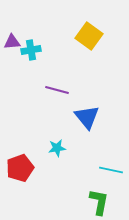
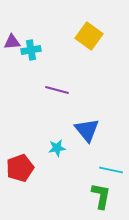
blue triangle: moved 13 px down
green L-shape: moved 2 px right, 6 px up
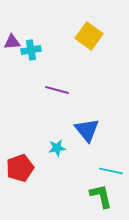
cyan line: moved 1 px down
green L-shape: rotated 24 degrees counterclockwise
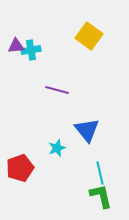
purple triangle: moved 4 px right, 4 px down
cyan star: rotated 12 degrees counterclockwise
cyan line: moved 11 px left, 2 px down; rotated 65 degrees clockwise
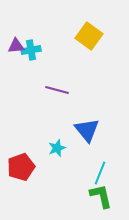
red pentagon: moved 1 px right, 1 px up
cyan line: rotated 35 degrees clockwise
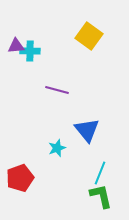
cyan cross: moved 1 px left, 1 px down; rotated 12 degrees clockwise
red pentagon: moved 1 px left, 11 px down
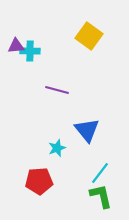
cyan line: rotated 15 degrees clockwise
red pentagon: moved 19 px right, 3 px down; rotated 16 degrees clockwise
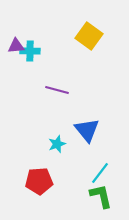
cyan star: moved 4 px up
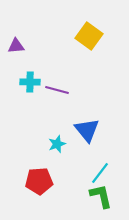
cyan cross: moved 31 px down
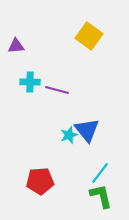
cyan star: moved 12 px right, 9 px up
red pentagon: moved 1 px right
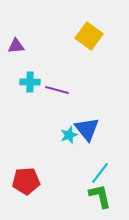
blue triangle: moved 1 px up
red pentagon: moved 14 px left
green L-shape: moved 1 px left
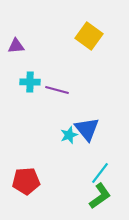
green L-shape: rotated 68 degrees clockwise
